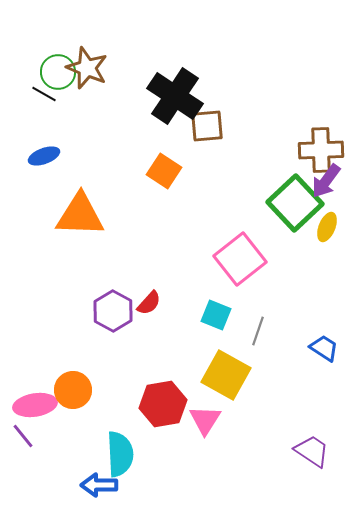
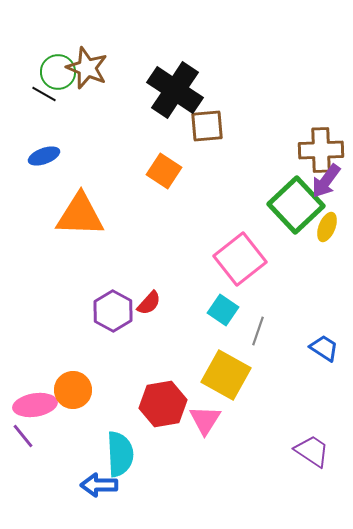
black cross: moved 6 px up
green square: moved 1 px right, 2 px down
cyan square: moved 7 px right, 5 px up; rotated 12 degrees clockwise
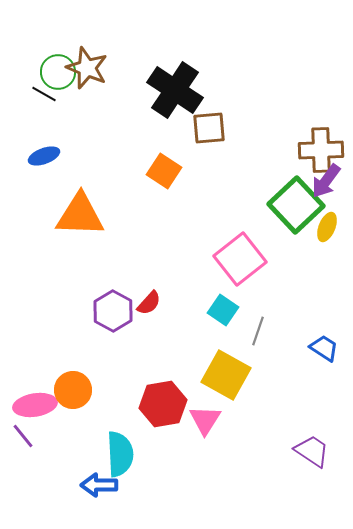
brown square: moved 2 px right, 2 px down
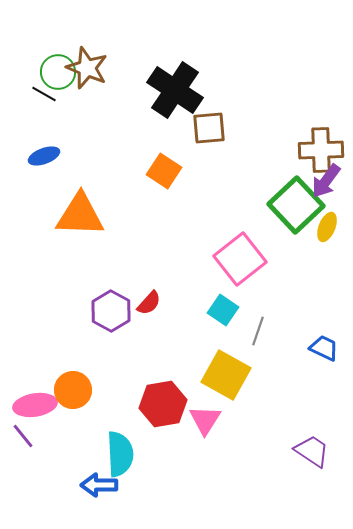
purple hexagon: moved 2 px left
blue trapezoid: rotated 8 degrees counterclockwise
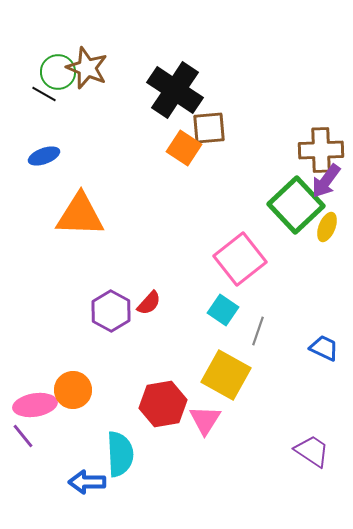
orange square: moved 20 px right, 23 px up
blue arrow: moved 12 px left, 3 px up
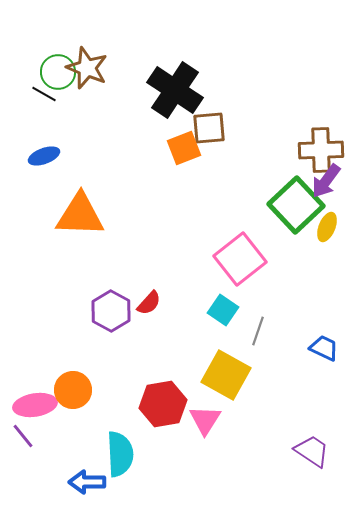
orange square: rotated 36 degrees clockwise
